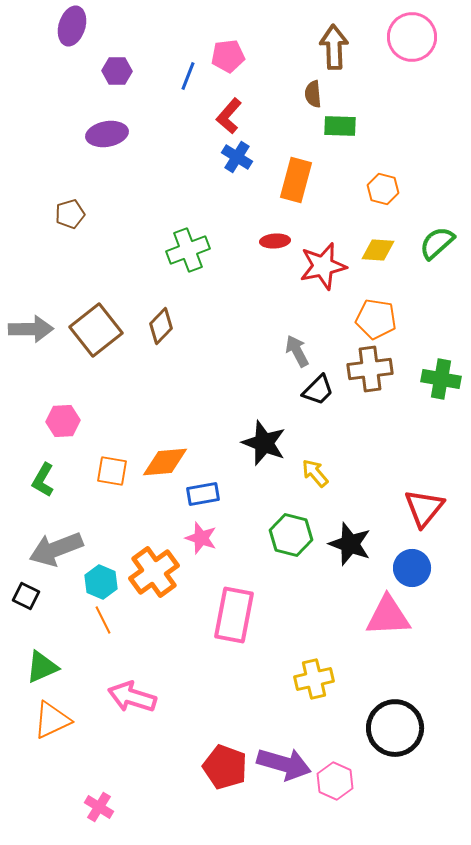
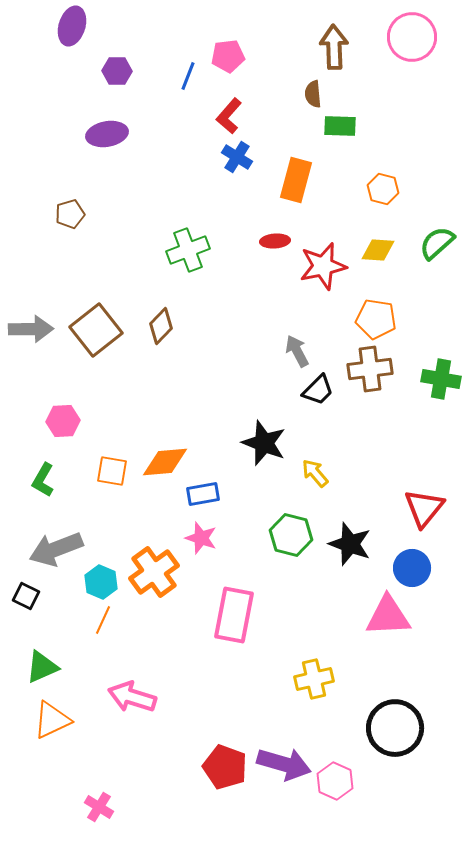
orange line at (103, 620): rotated 52 degrees clockwise
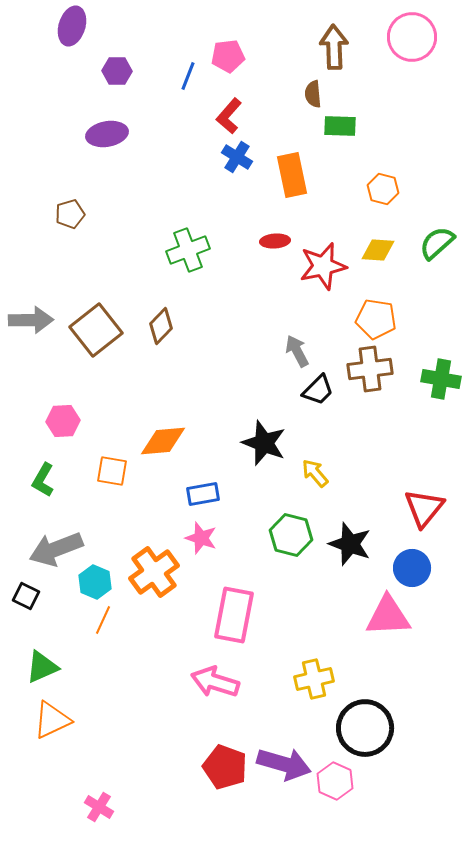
orange rectangle at (296, 180): moved 4 px left, 5 px up; rotated 27 degrees counterclockwise
gray arrow at (31, 329): moved 9 px up
orange diamond at (165, 462): moved 2 px left, 21 px up
cyan hexagon at (101, 582): moved 6 px left
pink arrow at (132, 697): moved 83 px right, 15 px up
black circle at (395, 728): moved 30 px left
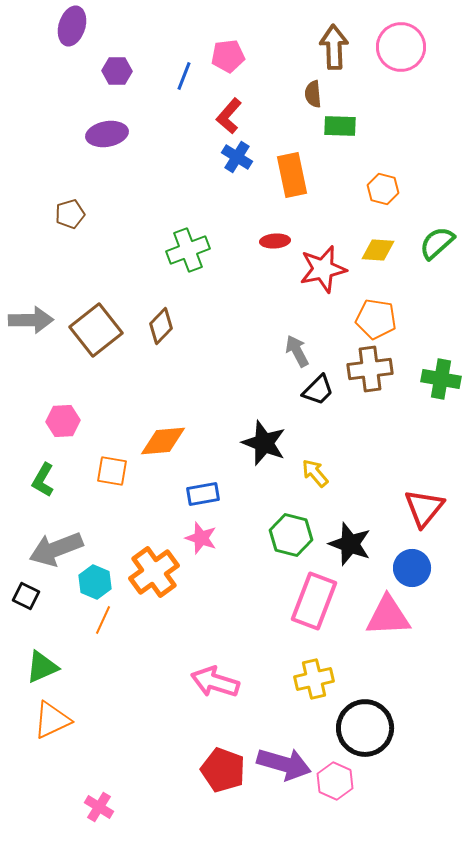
pink circle at (412, 37): moved 11 px left, 10 px down
blue line at (188, 76): moved 4 px left
red star at (323, 266): moved 3 px down
pink rectangle at (234, 615): moved 80 px right, 14 px up; rotated 10 degrees clockwise
red pentagon at (225, 767): moved 2 px left, 3 px down
